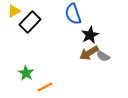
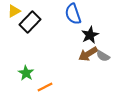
brown arrow: moved 1 px left, 1 px down
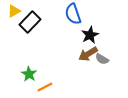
gray semicircle: moved 1 px left, 3 px down
green star: moved 3 px right, 1 px down
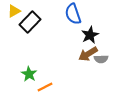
gray semicircle: moved 1 px left; rotated 32 degrees counterclockwise
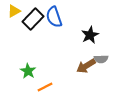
blue semicircle: moved 19 px left, 3 px down
black rectangle: moved 3 px right, 3 px up
brown arrow: moved 2 px left, 12 px down
green star: moved 1 px left, 3 px up
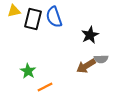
yellow triangle: rotated 16 degrees clockwise
black rectangle: rotated 30 degrees counterclockwise
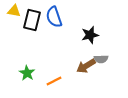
yellow triangle: rotated 24 degrees clockwise
black rectangle: moved 1 px left, 1 px down
black star: rotated 12 degrees clockwise
green star: moved 1 px left, 2 px down
orange line: moved 9 px right, 6 px up
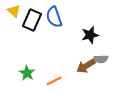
yellow triangle: rotated 32 degrees clockwise
black rectangle: rotated 10 degrees clockwise
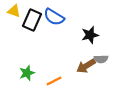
yellow triangle: rotated 24 degrees counterclockwise
blue semicircle: rotated 40 degrees counterclockwise
green star: rotated 21 degrees clockwise
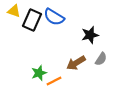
gray semicircle: rotated 56 degrees counterclockwise
brown arrow: moved 10 px left, 3 px up
green star: moved 12 px right
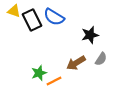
black rectangle: rotated 50 degrees counterclockwise
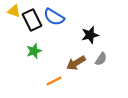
green star: moved 5 px left, 22 px up
